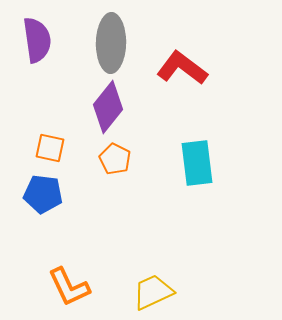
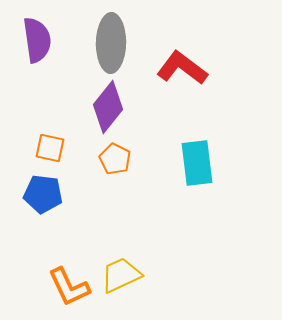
yellow trapezoid: moved 32 px left, 17 px up
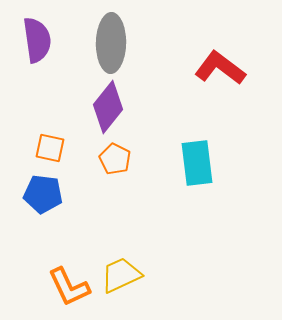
red L-shape: moved 38 px right
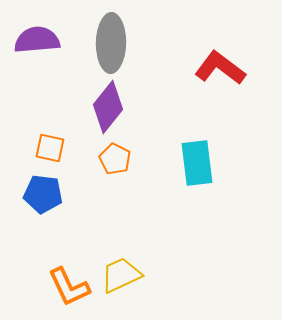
purple semicircle: rotated 87 degrees counterclockwise
